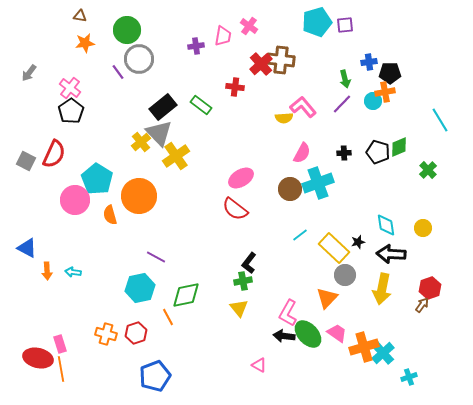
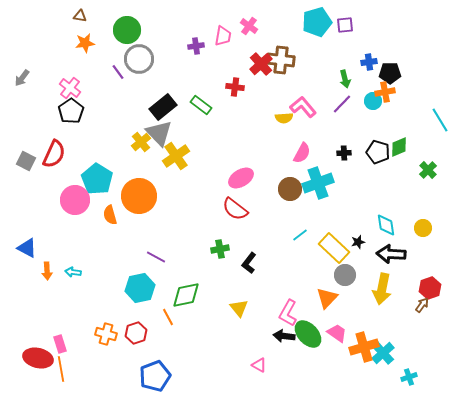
gray arrow at (29, 73): moved 7 px left, 5 px down
green cross at (243, 281): moved 23 px left, 32 px up
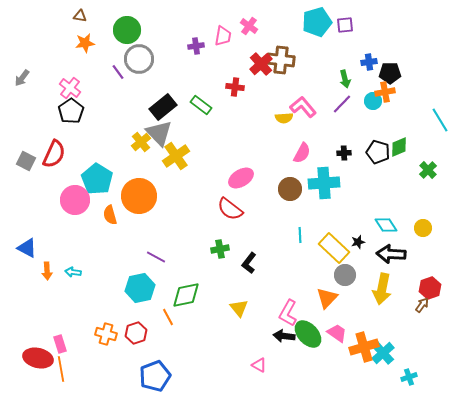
cyan cross at (318, 183): moved 6 px right; rotated 16 degrees clockwise
red semicircle at (235, 209): moved 5 px left
cyan diamond at (386, 225): rotated 25 degrees counterclockwise
cyan line at (300, 235): rotated 56 degrees counterclockwise
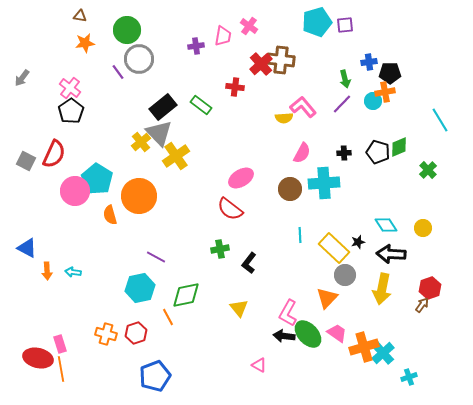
pink circle at (75, 200): moved 9 px up
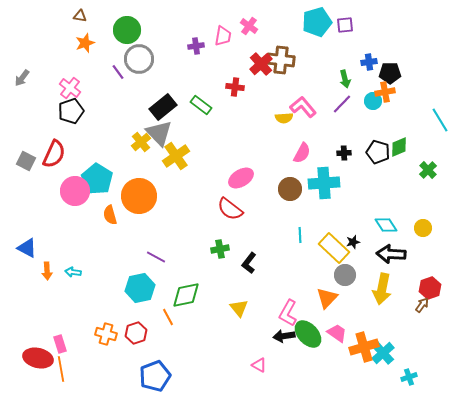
orange star at (85, 43): rotated 12 degrees counterclockwise
black pentagon at (71, 111): rotated 15 degrees clockwise
black star at (358, 242): moved 5 px left
black arrow at (284, 336): rotated 15 degrees counterclockwise
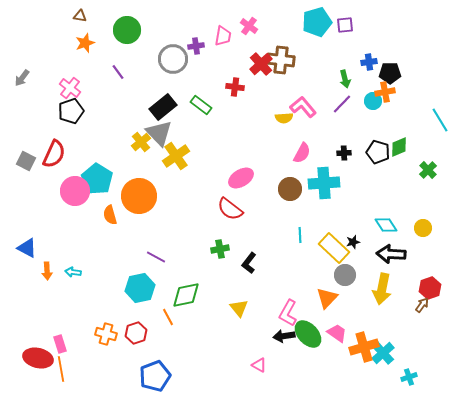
gray circle at (139, 59): moved 34 px right
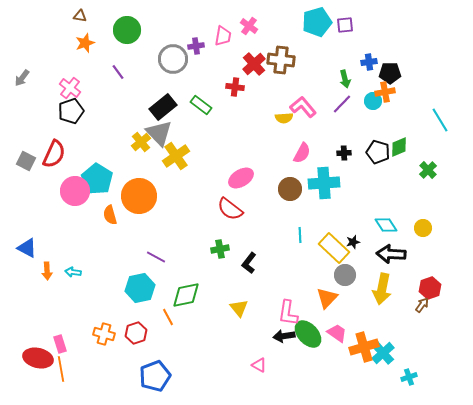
red cross at (261, 64): moved 7 px left
pink L-shape at (288, 313): rotated 20 degrees counterclockwise
orange cross at (106, 334): moved 2 px left
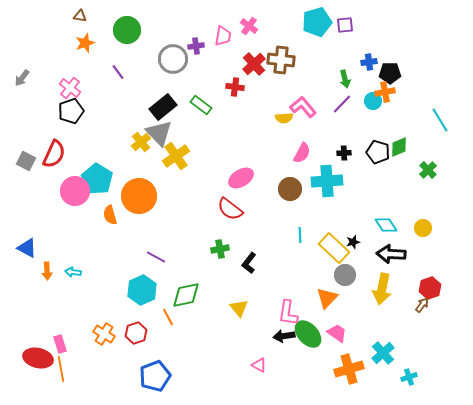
cyan cross at (324, 183): moved 3 px right, 2 px up
cyan hexagon at (140, 288): moved 2 px right, 2 px down; rotated 12 degrees counterclockwise
orange cross at (104, 334): rotated 15 degrees clockwise
orange cross at (364, 347): moved 15 px left, 22 px down
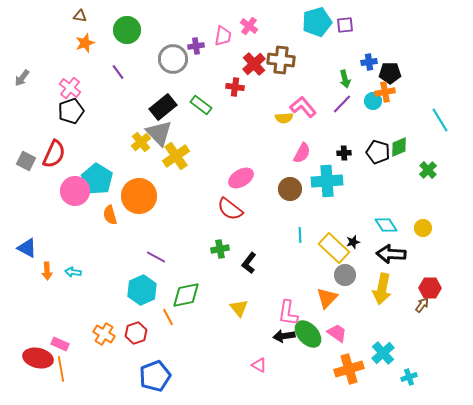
red hexagon at (430, 288): rotated 20 degrees clockwise
pink rectangle at (60, 344): rotated 48 degrees counterclockwise
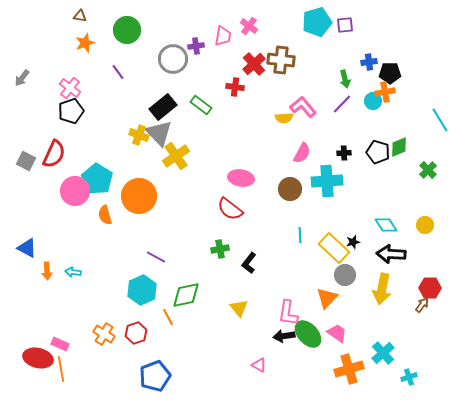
yellow cross at (141, 142): moved 2 px left, 7 px up; rotated 30 degrees counterclockwise
pink ellipse at (241, 178): rotated 40 degrees clockwise
orange semicircle at (110, 215): moved 5 px left
yellow circle at (423, 228): moved 2 px right, 3 px up
